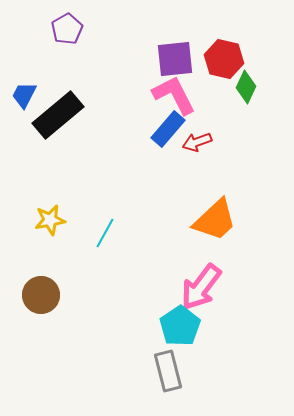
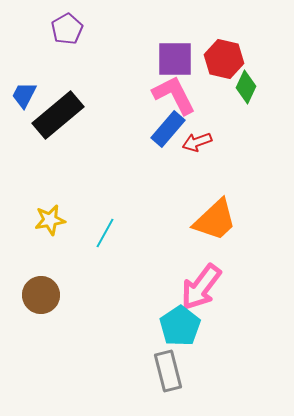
purple square: rotated 6 degrees clockwise
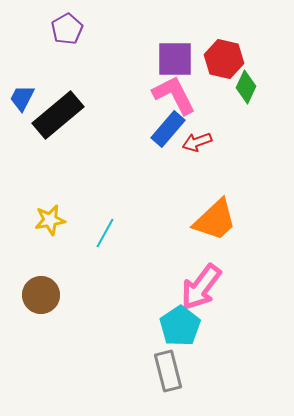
blue trapezoid: moved 2 px left, 3 px down
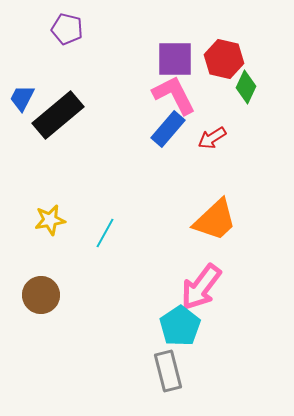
purple pentagon: rotated 28 degrees counterclockwise
red arrow: moved 15 px right, 4 px up; rotated 12 degrees counterclockwise
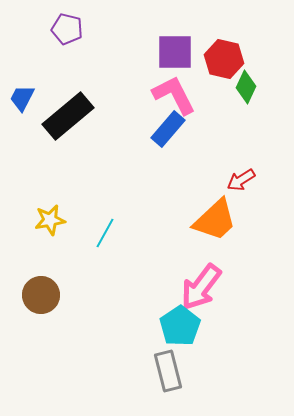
purple square: moved 7 px up
black rectangle: moved 10 px right, 1 px down
red arrow: moved 29 px right, 42 px down
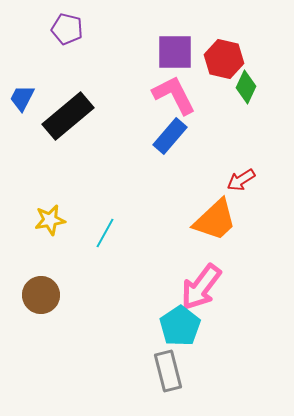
blue rectangle: moved 2 px right, 7 px down
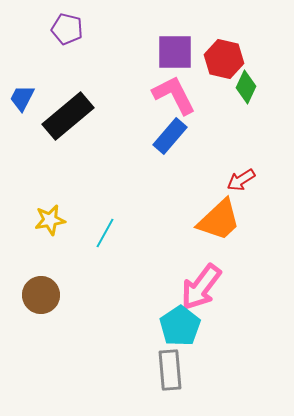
orange trapezoid: moved 4 px right
gray rectangle: moved 2 px right, 1 px up; rotated 9 degrees clockwise
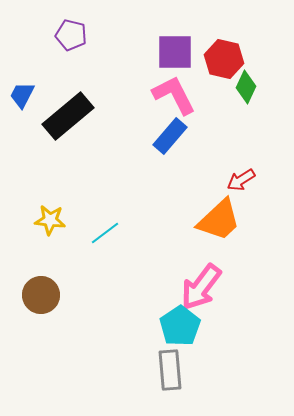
purple pentagon: moved 4 px right, 6 px down
blue trapezoid: moved 3 px up
yellow star: rotated 16 degrees clockwise
cyan line: rotated 24 degrees clockwise
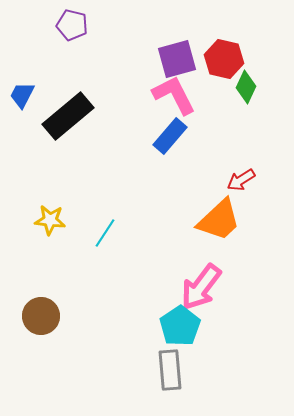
purple pentagon: moved 1 px right, 10 px up
purple square: moved 2 px right, 7 px down; rotated 15 degrees counterclockwise
cyan line: rotated 20 degrees counterclockwise
brown circle: moved 21 px down
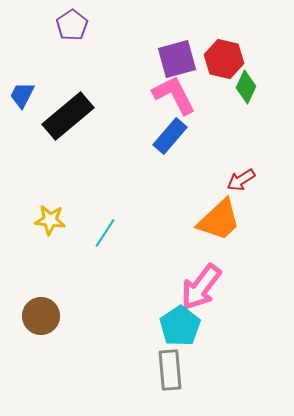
purple pentagon: rotated 24 degrees clockwise
